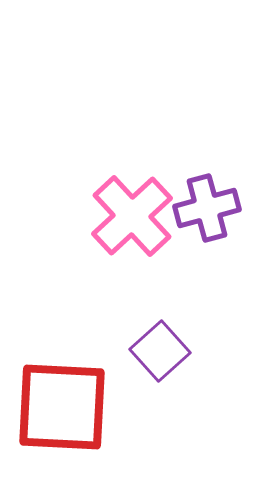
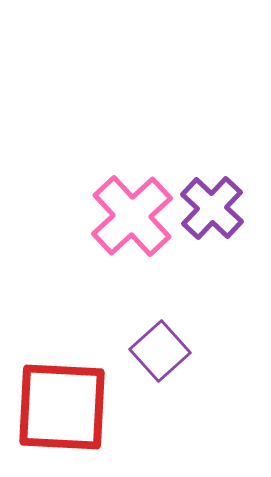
purple cross: moved 5 px right; rotated 32 degrees counterclockwise
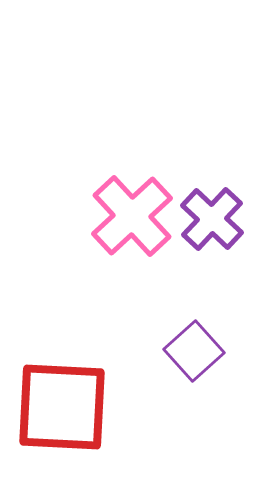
purple cross: moved 11 px down
purple square: moved 34 px right
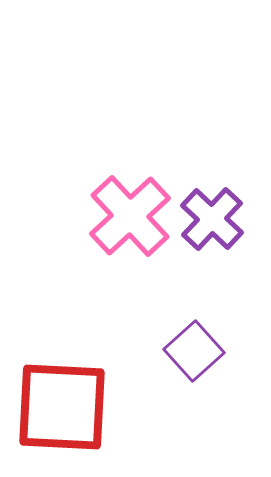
pink cross: moved 2 px left
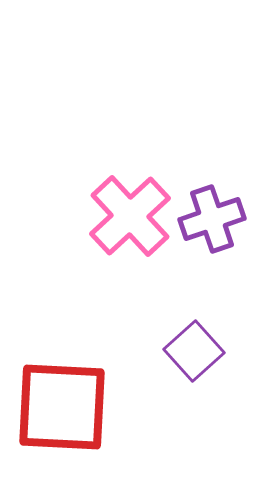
purple cross: rotated 28 degrees clockwise
